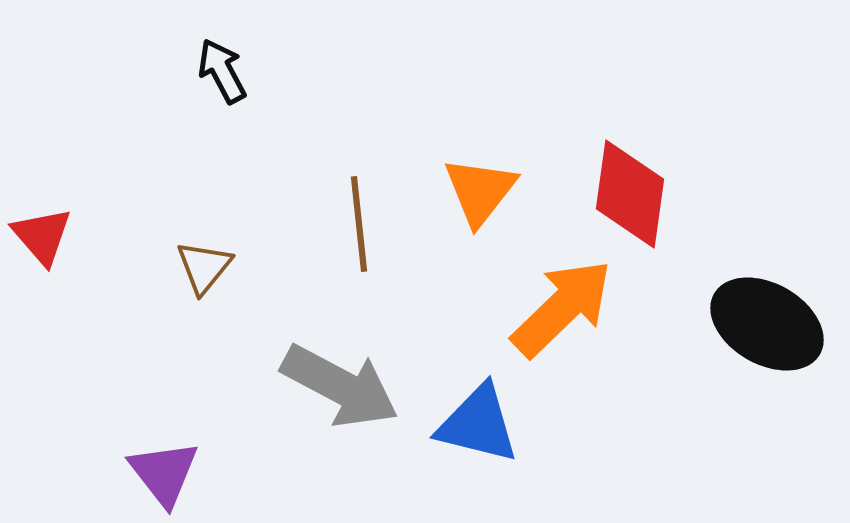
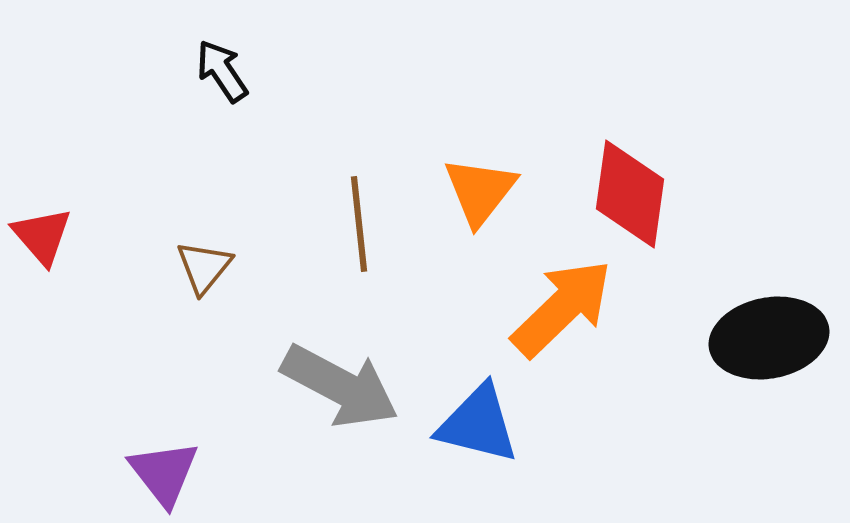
black arrow: rotated 6 degrees counterclockwise
black ellipse: moved 2 px right, 14 px down; rotated 41 degrees counterclockwise
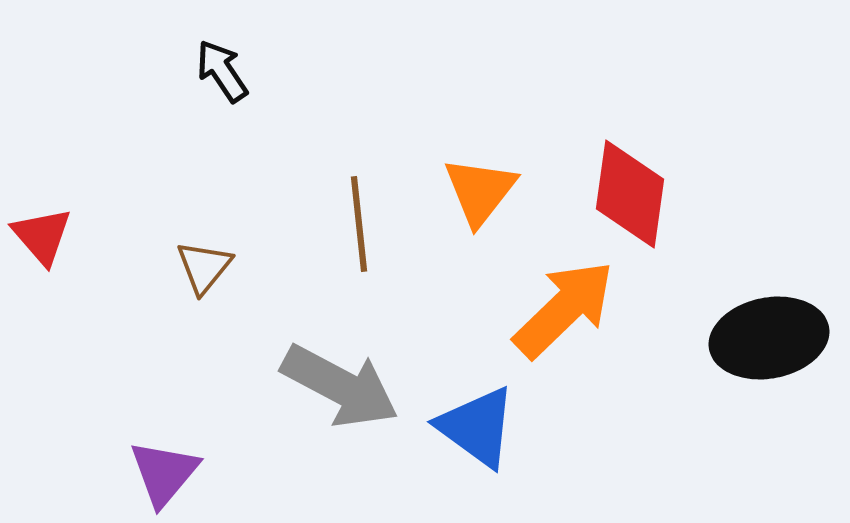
orange arrow: moved 2 px right, 1 px down
blue triangle: moved 1 px left, 3 px down; rotated 22 degrees clockwise
purple triangle: rotated 18 degrees clockwise
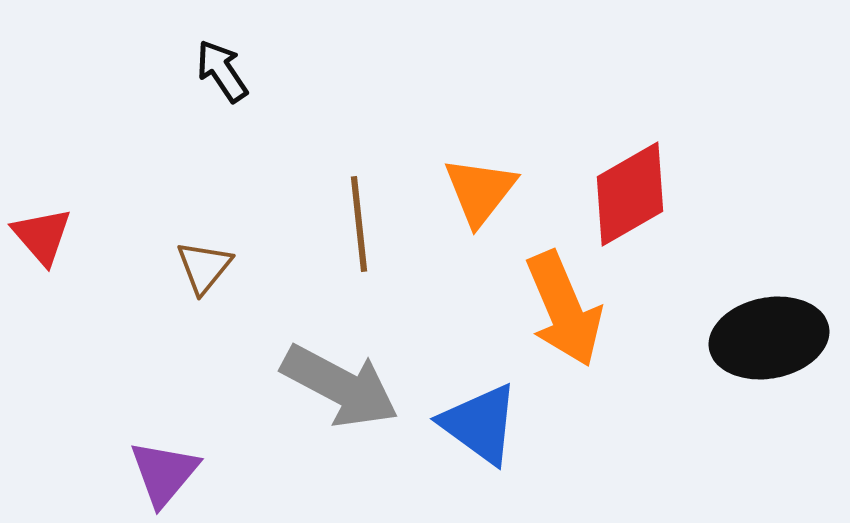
red diamond: rotated 52 degrees clockwise
orange arrow: rotated 111 degrees clockwise
blue triangle: moved 3 px right, 3 px up
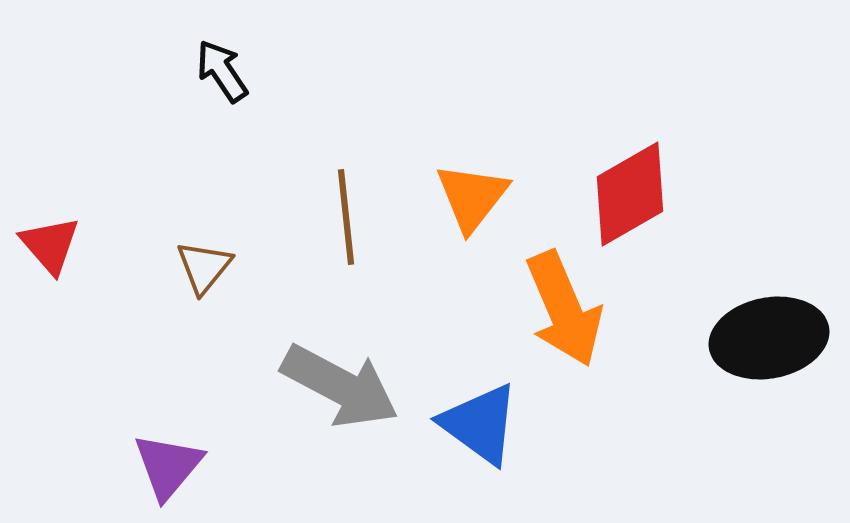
orange triangle: moved 8 px left, 6 px down
brown line: moved 13 px left, 7 px up
red triangle: moved 8 px right, 9 px down
purple triangle: moved 4 px right, 7 px up
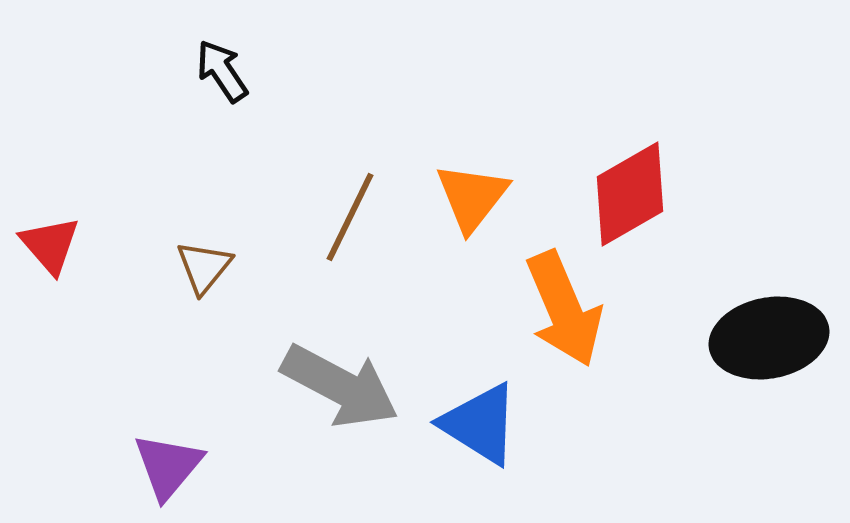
brown line: moved 4 px right; rotated 32 degrees clockwise
blue triangle: rotated 4 degrees counterclockwise
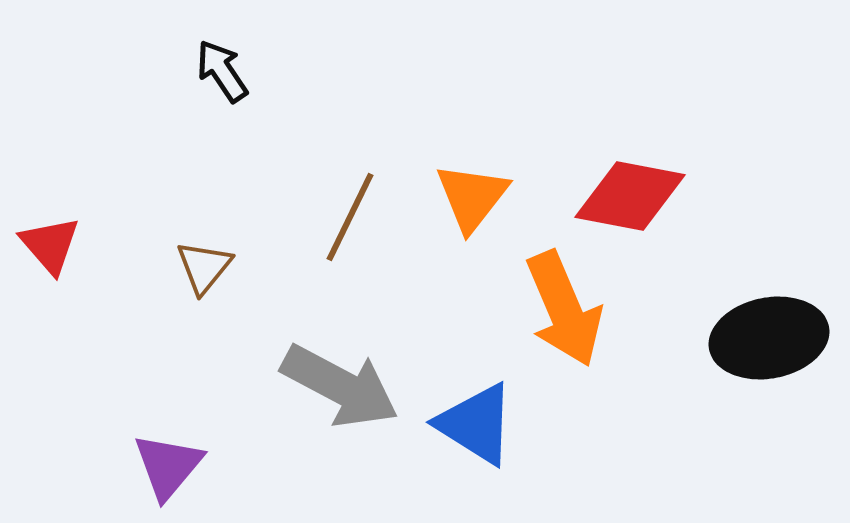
red diamond: moved 2 px down; rotated 41 degrees clockwise
blue triangle: moved 4 px left
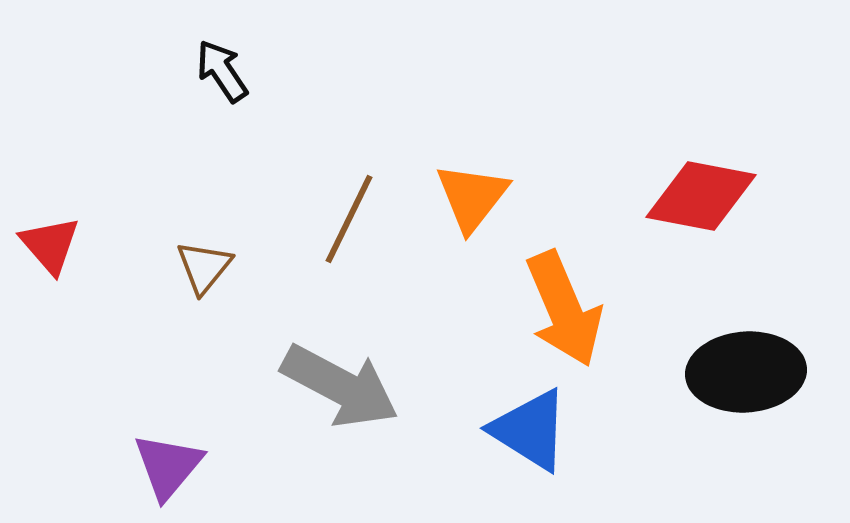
red diamond: moved 71 px right
brown line: moved 1 px left, 2 px down
black ellipse: moved 23 px left, 34 px down; rotated 7 degrees clockwise
blue triangle: moved 54 px right, 6 px down
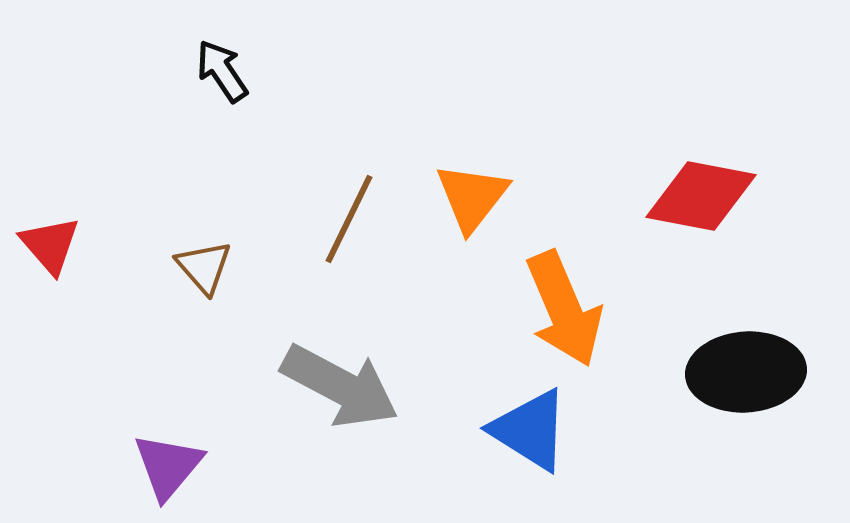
brown triangle: rotated 20 degrees counterclockwise
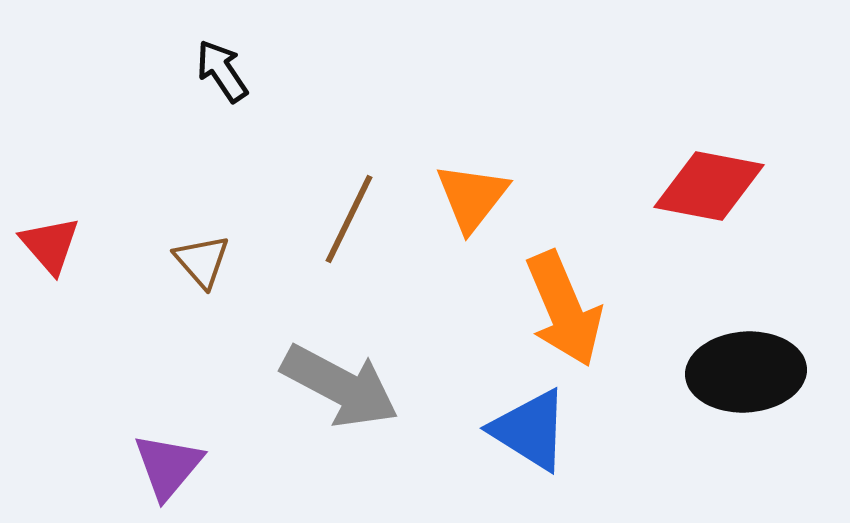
red diamond: moved 8 px right, 10 px up
brown triangle: moved 2 px left, 6 px up
